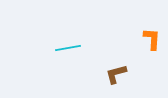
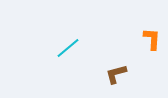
cyan line: rotated 30 degrees counterclockwise
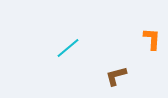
brown L-shape: moved 2 px down
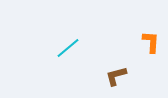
orange L-shape: moved 1 px left, 3 px down
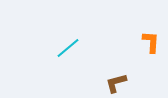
brown L-shape: moved 7 px down
